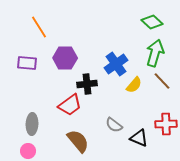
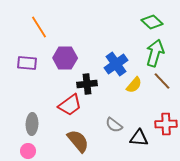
black triangle: rotated 18 degrees counterclockwise
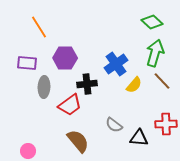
gray ellipse: moved 12 px right, 37 px up
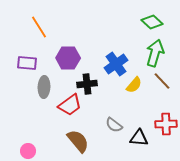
purple hexagon: moved 3 px right
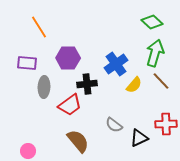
brown line: moved 1 px left
black triangle: rotated 30 degrees counterclockwise
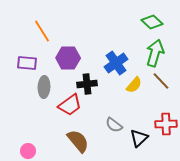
orange line: moved 3 px right, 4 px down
blue cross: moved 1 px up
black triangle: rotated 18 degrees counterclockwise
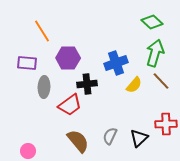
blue cross: rotated 15 degrees clockwise
gray semicircle: moved 4 px left, 11 px down; rotated 78 degrees clockwise
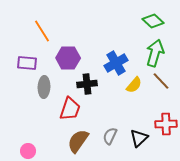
green diamond: moved 1 px right, 1 px up
blue cross: rotated 10 degrees counterclockwise
red trapezoid: moved 4 px down; rotated 35 degrees counterclockwise
brown semicircle: rotated 105 degrees counterclockwise
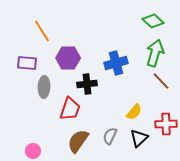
blue cross: rotated 15 degrees clockwise
yellow semicircle: moved 27 px down
pink circle: moved 5 px right
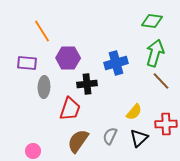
green diamond: moved 1 px left; rotated 35 degrees counterclockwise
